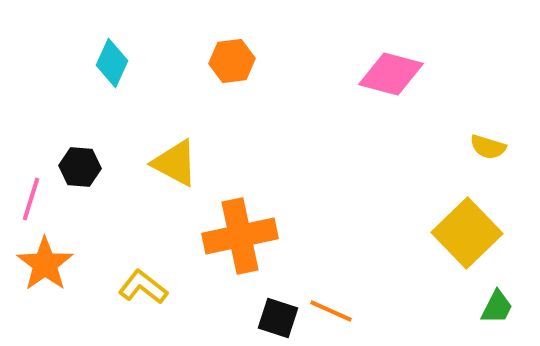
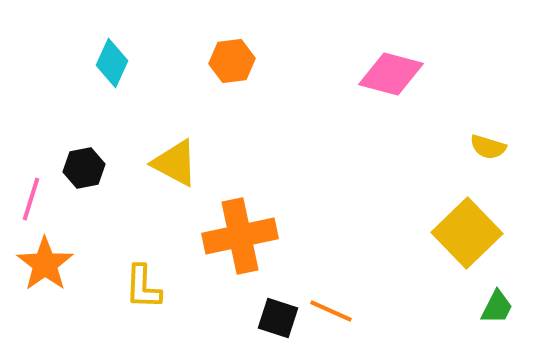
black hexagon: moved 4 px right, 1 px down; rotated 15 degrees counterclockwise
yellow L-shape: rotated 126 degrees counterclockwise
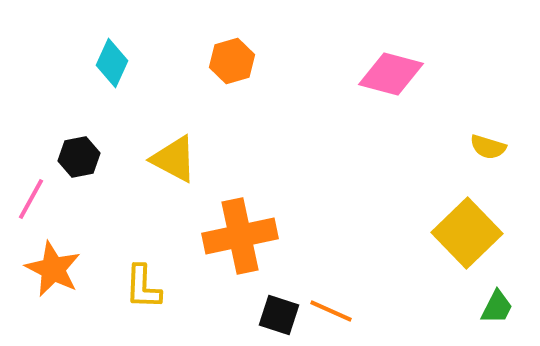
orange hexagon: rotated 9 degrees counterclockwise
yellow triangle: moved 1 px left, 4 px up
black hexagon: moved 5 px left, 11 px up
pink line: rotated 12 degrees clockwise
orange star: moved 8 px right, 5 px down; rotated 10 degrees counterclockwise
black square: moved 1 px right, 3 px up
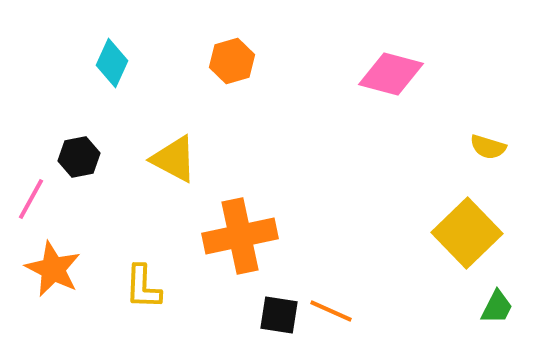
black square: rotated 9 degrees counterclockwise
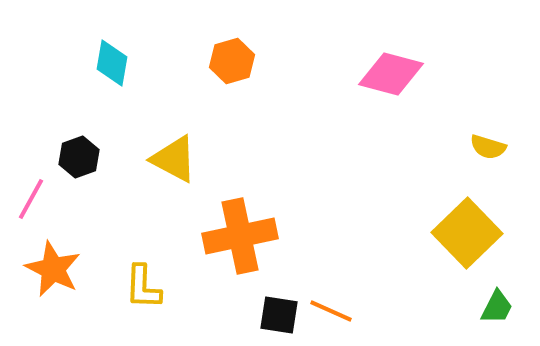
cyan diamond: rotated 15 degrees counterclockwise
black hexagon: rotated 9 degrees counterclockwise
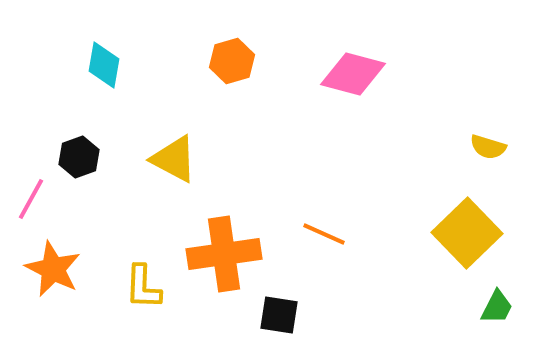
cyan diamond: moved 8 px left, 2 px down
pink diamond: moved 38 px left
orange cross: moved 16 px left, 18 px down; rotated 4 degrees clockwise
orange line: moved 7 px left, 77 px up
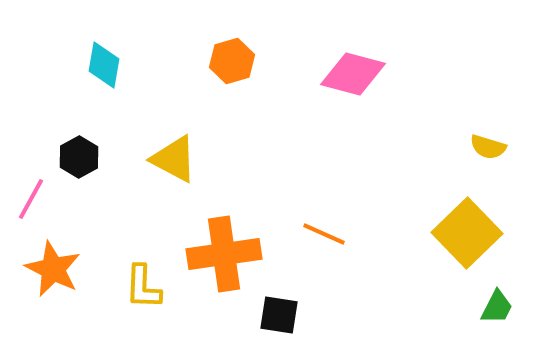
black hexagon: rotated 9 degrees counterclockwise
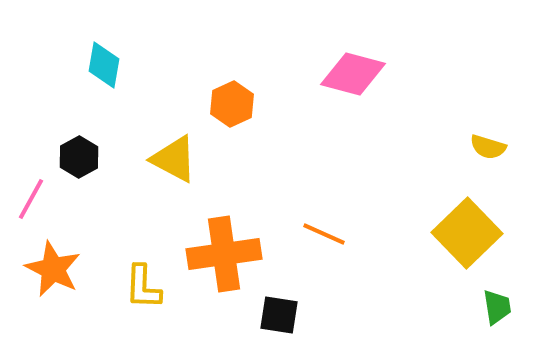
orange hexagon: moved 43 px down; rotated 9 degrees counterclockwise
green trapezoid: rotated 36 degrees counterclockwise
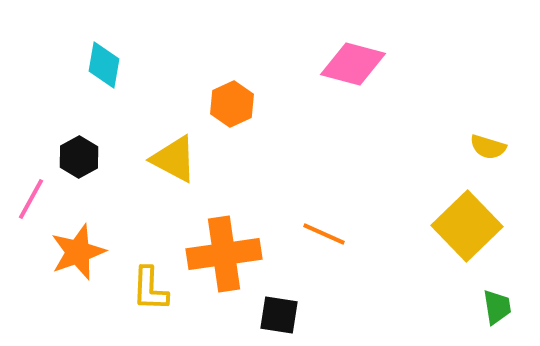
pink diamond: moved 10 px up
yellow square: moved 7 px up
orange star: moved 25 px right, 17 px up; rotated 26 degrees clockwise
yellow L-shape: moved 7 px right, 2 px down
